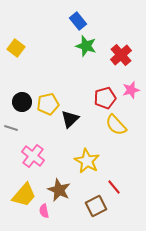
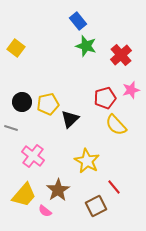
brown star: moved 1 px left; rotated 15 degrees clockwise
pink semicircle: moved 1 px right; rotated 40 degrees counterclockwise
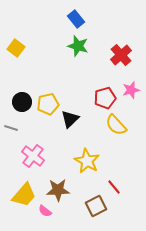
blue rectangle: moved 2 px left, 2 px up
green star: moved 8 px left
brown star: rotated 30 degrees clockwise
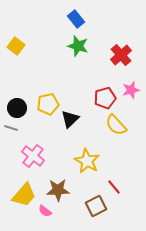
yellow square: moved 2 px up
black circle: moved 5 px left, 6 px down
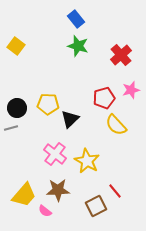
red pentagon: moved 1 px left
yellow pentagon: rotated 15 degrees clockwise
gray line: rotated 32 degrees counterclockwise
pink cross: moved 22 px right, 2 px up
red line: moved 1 px right, 4 px down
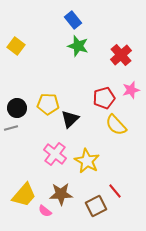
blue rectangle: moved 3 px left, 1 px down
brown star: moved 3 px right, 4 px down
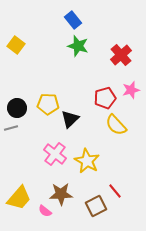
yellow square: moved 1 px up
red pentagon: moved 1 px right
yellow trapezoid: moved 5 px left, 3 px down
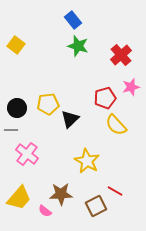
pink star: moved 3 px up
yellow pentagon: rotated 10 degrees counterclockwise
gray line: moved 2 px down; rotated 16 degrees clockwise
pink cross: moved 28 px left
red line: rotated 21 degrees counterclockwise
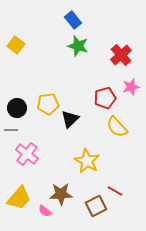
yellow semicircle: moved 1 px right, 2 px down
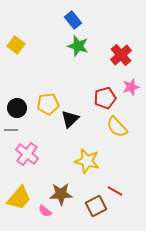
yellow star: rotated 15 degrees counterclockwise
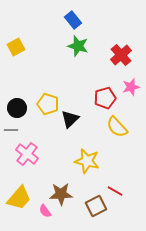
yellow square: moved 2 px down; rotated 24 degrees clockwise
yellow pentagon: rotated 25 degrees clockwise
pink semicircle: rotated 16 degrees clockwise
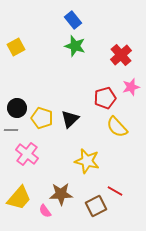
green star: moved 3 px left
yellow pentagon: moved 6 px left, 14 px down
